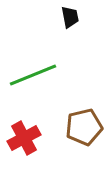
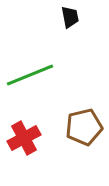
green line: moved 3 px left
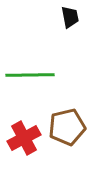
green line: rotated 21 degrees clockwise
brown pentagon: moved 17 px left
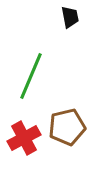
green line: moved 1 px right, 1 px down; rotated 66 degrees counterclockwise
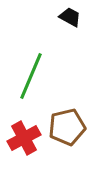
black trapezoid: rotated 50 degrees counterclockwise
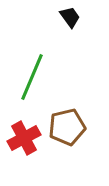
black trapezoid: rotated 25 degrees clockwise
green line: moved 1 px right, 1 px down
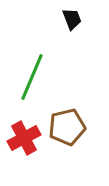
black trapezoid: moved 2 px right, 2 px down; rotated 15 degrees clockwise
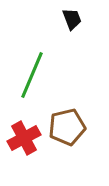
green line: moved 2 px up
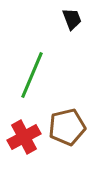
red cross: moved 1 px up
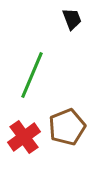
brown pentagon: rotated 9 degrees counterclockwise
red cross: rotated 8 degrees counterclockwise
